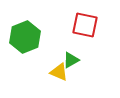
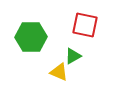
green hexagon: moved 6 px right; rotated 20 degrees clockwise
green triangle: moved 2 px right, 4 px up
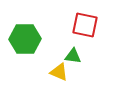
green hexagon: moved 6 px left, 2 px down
green triangle: rotated 36 degrees clockwise
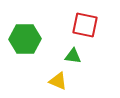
yellow triangle: moved 1 px left, 9 px down
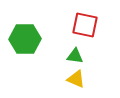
green triangle: moved 2 px right
yellow triangle: moved 18 px right, 2 px up
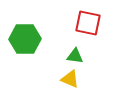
red square: moved 3 px right, 2 px up
yellow triangle: moved 6 px left
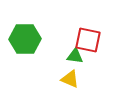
red square: moved 17 px down
